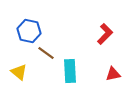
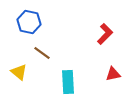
blue hexagon: moved 9 px up
brown line: moved 4 px left
cyan rectangle: moved 2 px left, 11 px down
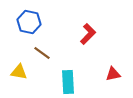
red L-shape: moved 17 px left
yellow triangle: rotated 30 degrees counterclockwise
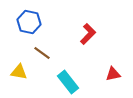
cyan rectangle: rotated 35 degrees counterclockwise
